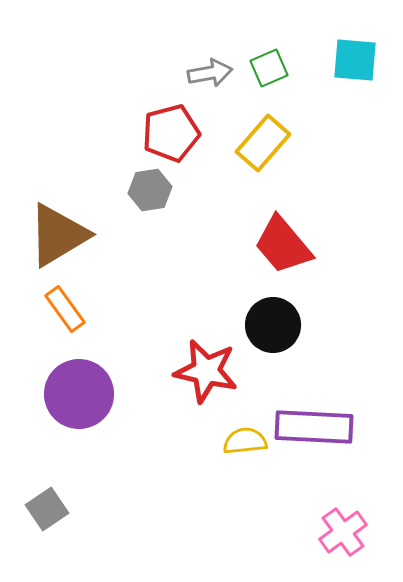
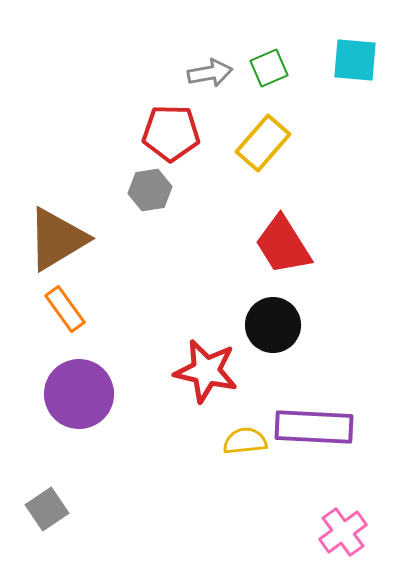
red pentagon: rotated 16 degrees clockwise
brown triangle: moved 1 px left, 4 px down
red trapezoid: rotated 8 degrees clockwise
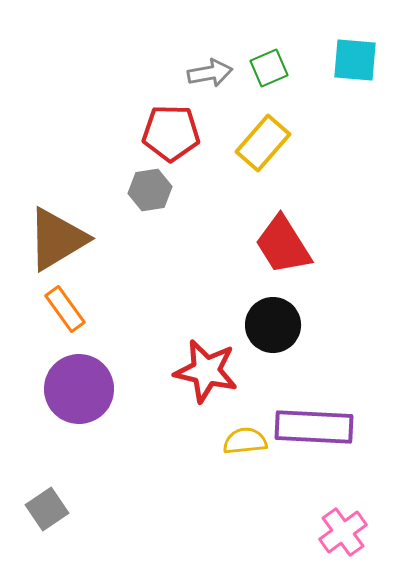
purple circle: moved 5 px up
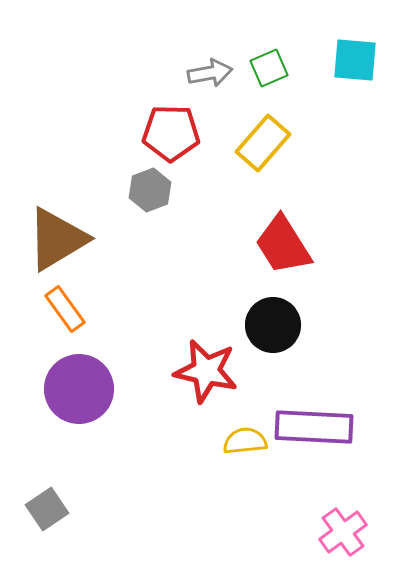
gray hexagon: rotated 12 degrees counterclockwise
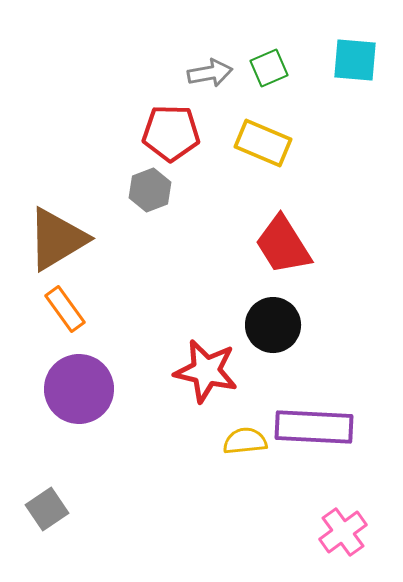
yellow rectangle: rotated 72 degrees clockwise
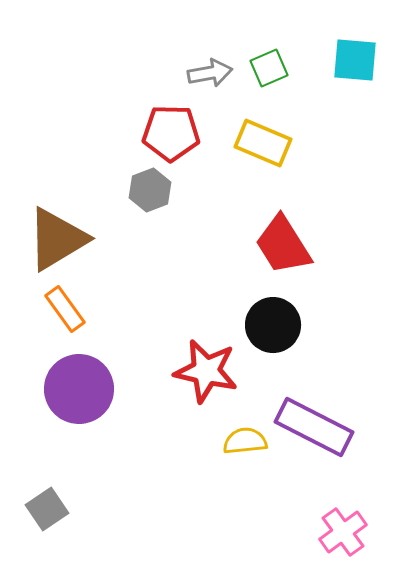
purple rectangle: rotated 24 degrees clockwise
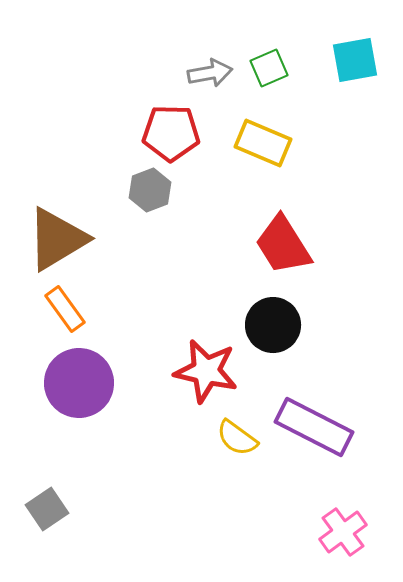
cyan square: rotated 15 degrees counterclockwise
purple circle: moved 6 px up
yellow semicircle: moved 8 px left, 3 px up; rotated 138 degrees counterclockwise
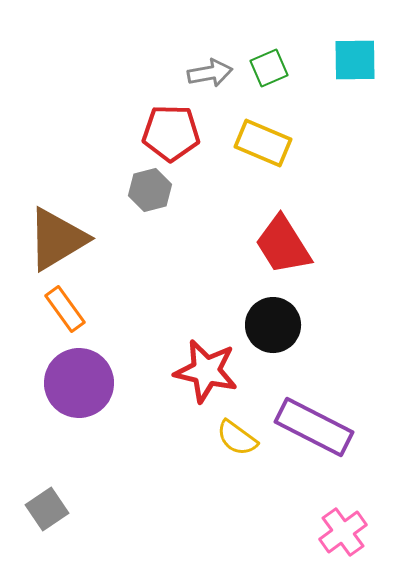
cyan square: rotated 9 degrees clockwise
gray hexagon: rotated 6 degrees clockwise
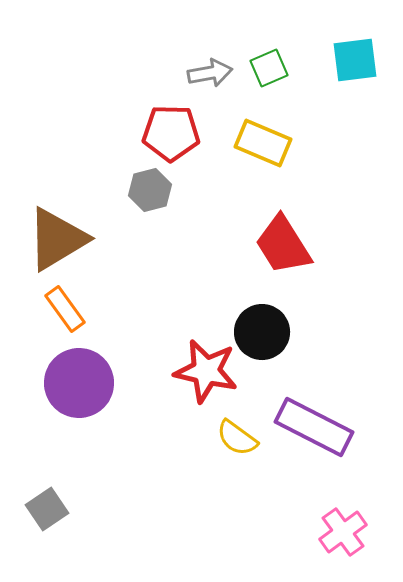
cyan square: rotated 6 degrees counterclockwise
black circle: moved 11 px left, 7 px down
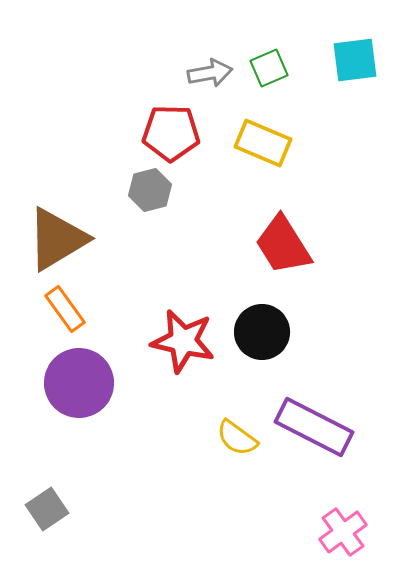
red star: moved 23 px left, 30 px up
